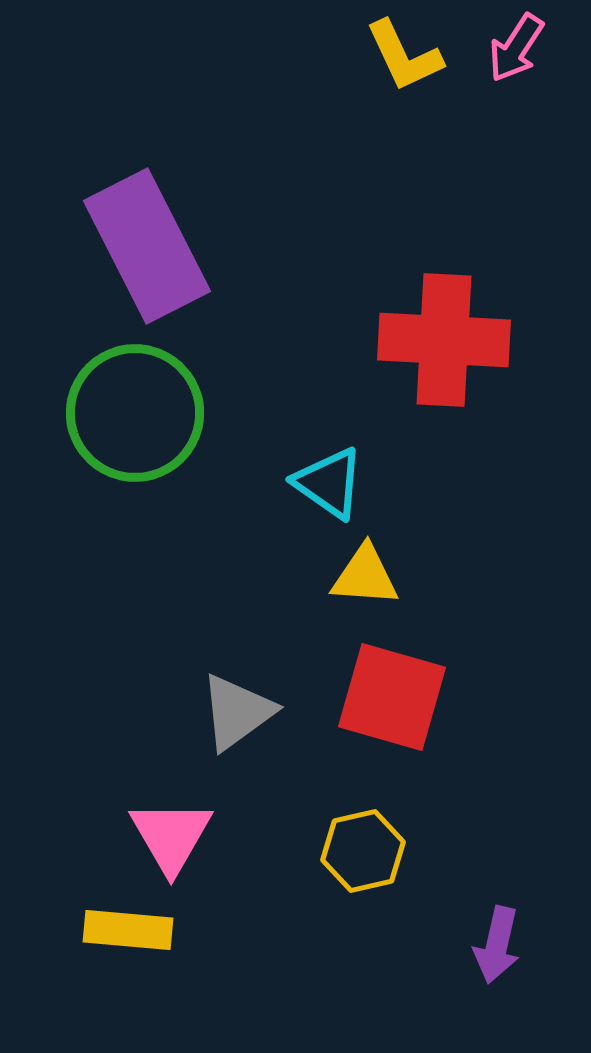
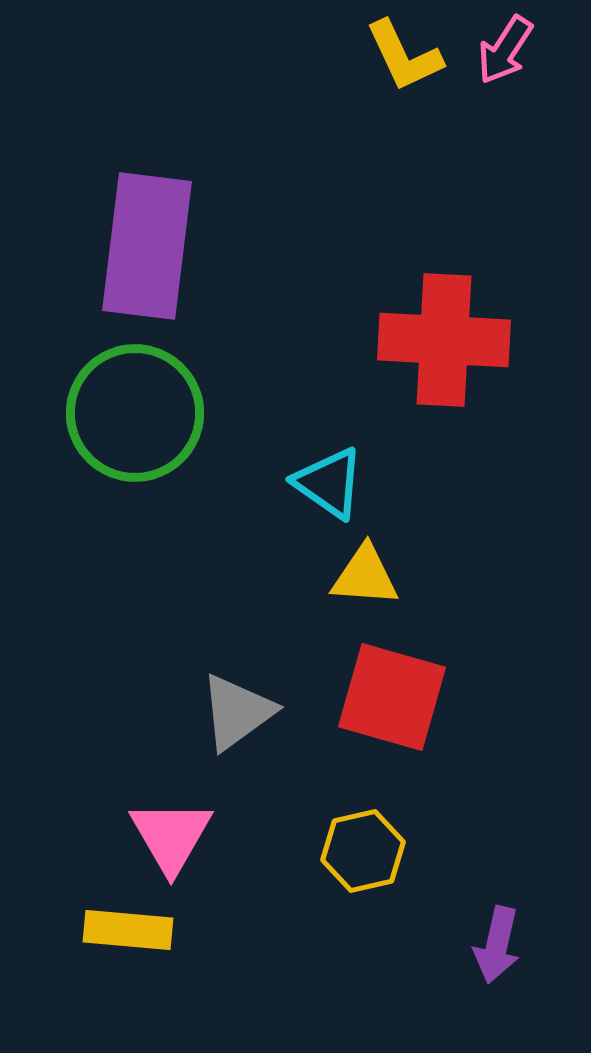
pink arrow: moved 11 px left, 2 px down
purple rectangle: rotated 34 degrees clockwise
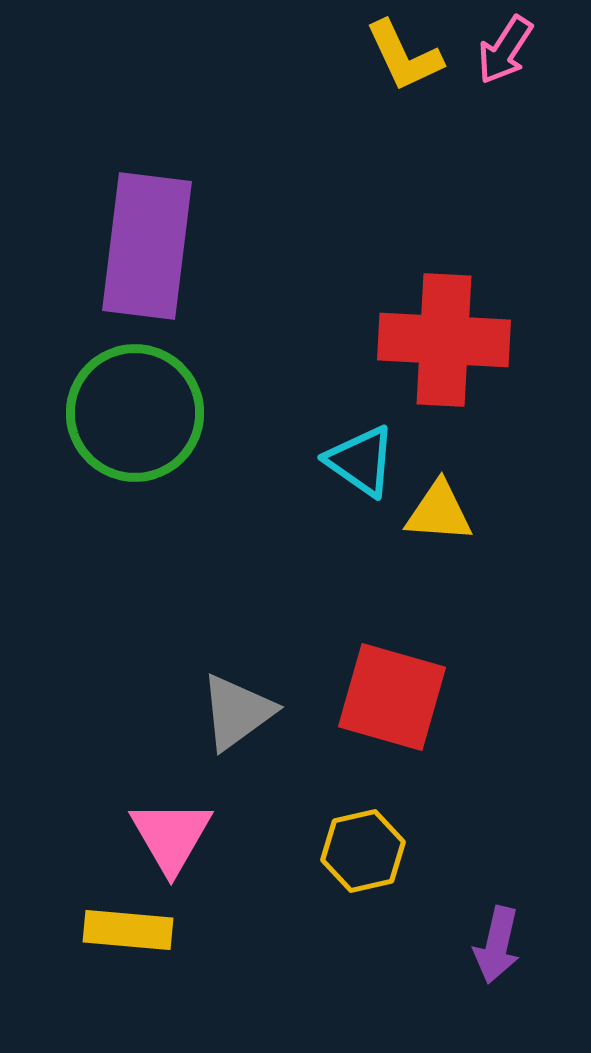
cyan triangle: moved 32 px right, 22 px up
yellow triangle: moved 74 px right, 64 px up
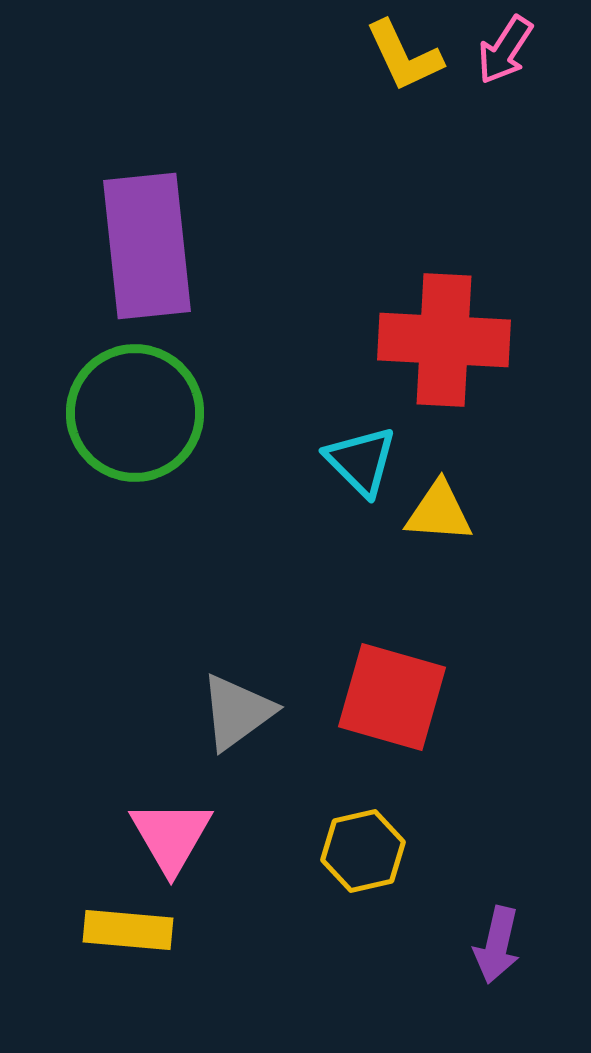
purple rectangle: rotated 13 degrees counterclockwise
cyan triangle: rotated 10 degrees clockwise
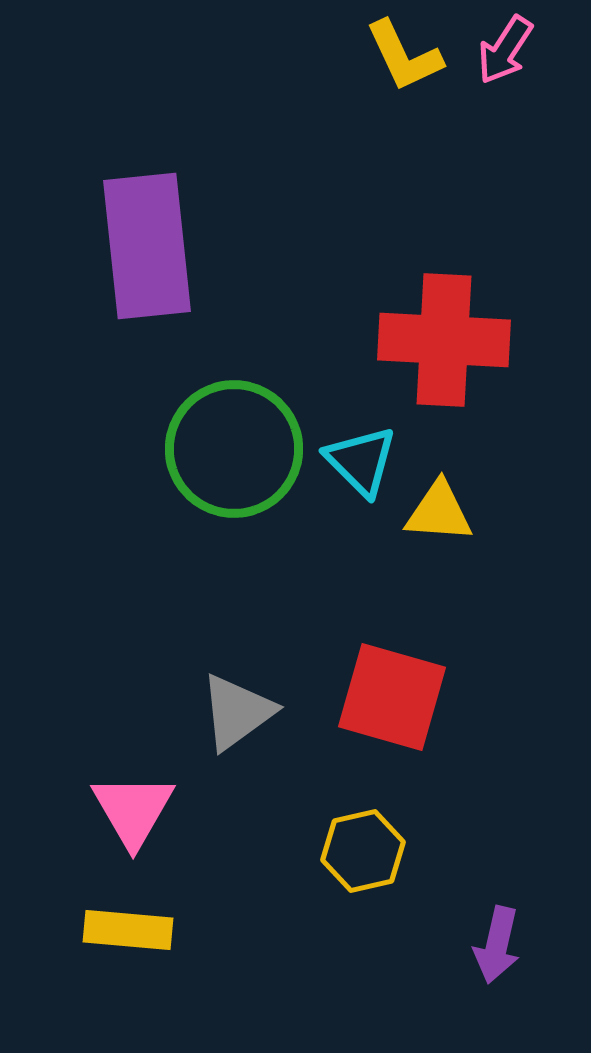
green circle: moved 99 px right, 36 px down
pink triangle: moved 38 px left, 26 px up
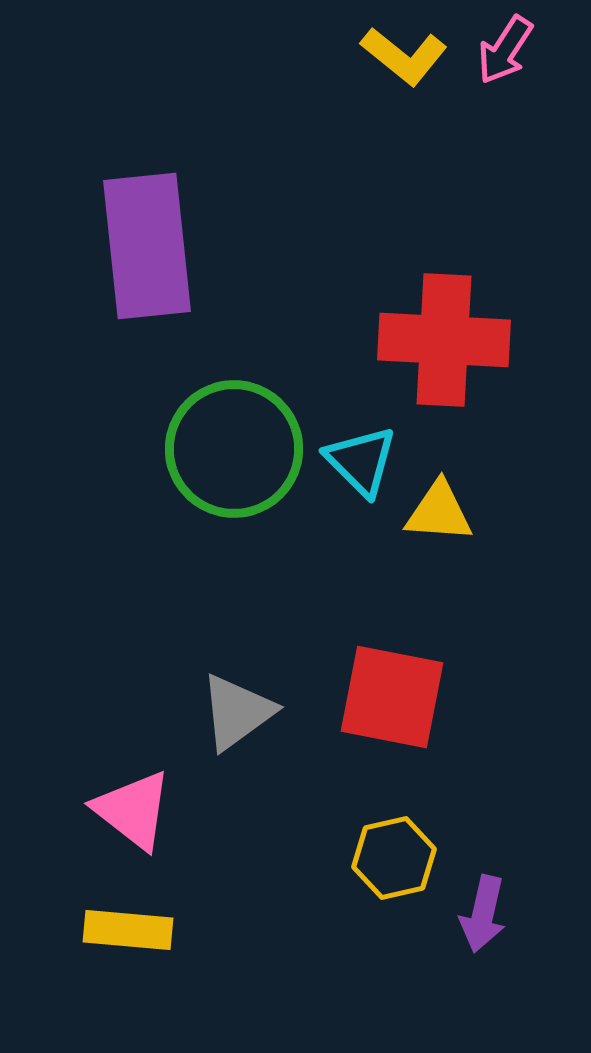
yellow L-shape: rotated 26 degrees counterclockwise
red square: rotated 5 degrees counterclockwise
pink triangle: rotated 22 degrees counterclockwise
yellow hexagon: moved 31 px right, 7 px down
purple arrow: moved 14 px left, 31 px up
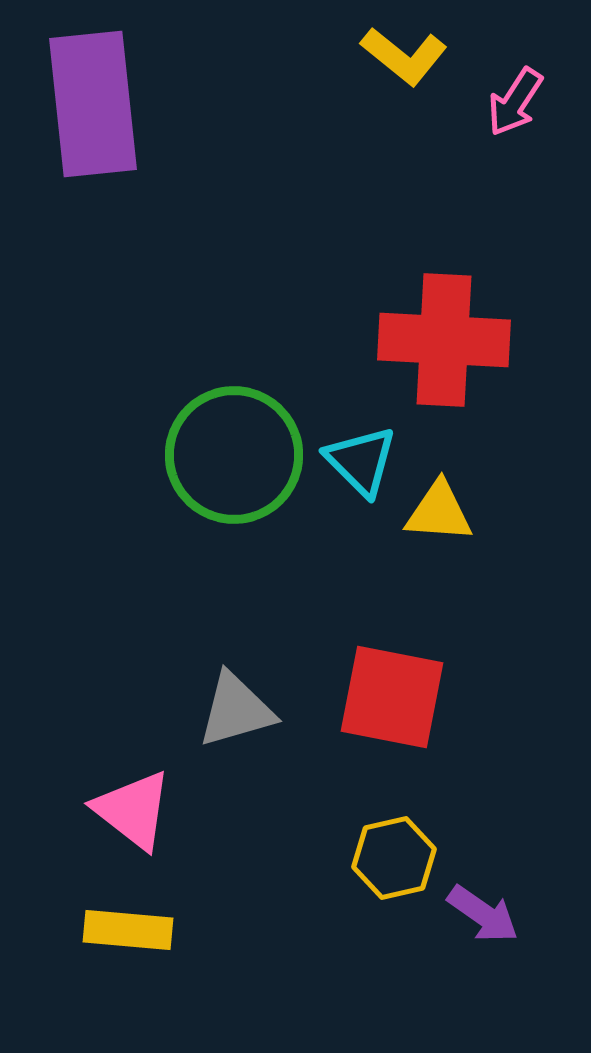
pink arrow: moved 10 px right, 52 px down
purple rectangle: moved 54 px left, 142 px up
green circle: moved 6 px down
gray triangle: moved 1 px left, 2 px up; rotated 20 degrees clockwise
purple arrow: rotated 68 degrees counterclockwise
